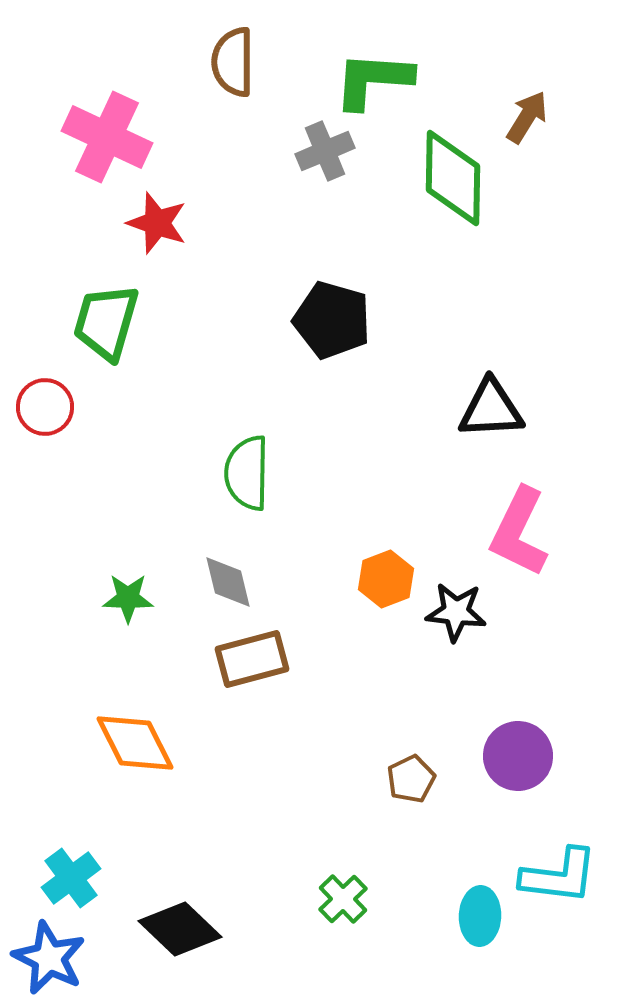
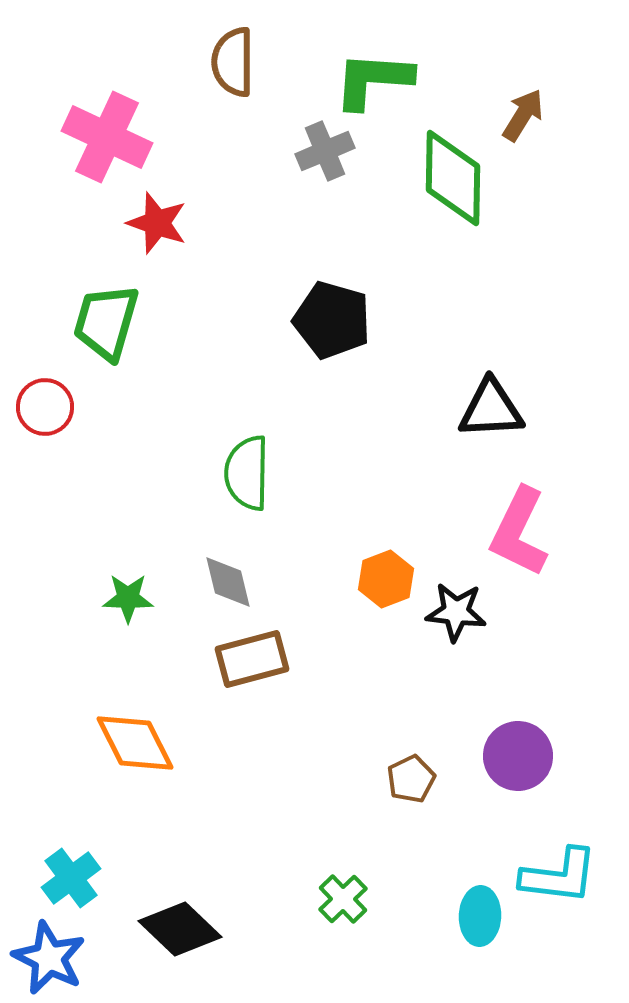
brown arrow: moved 4 px left, 2 px up
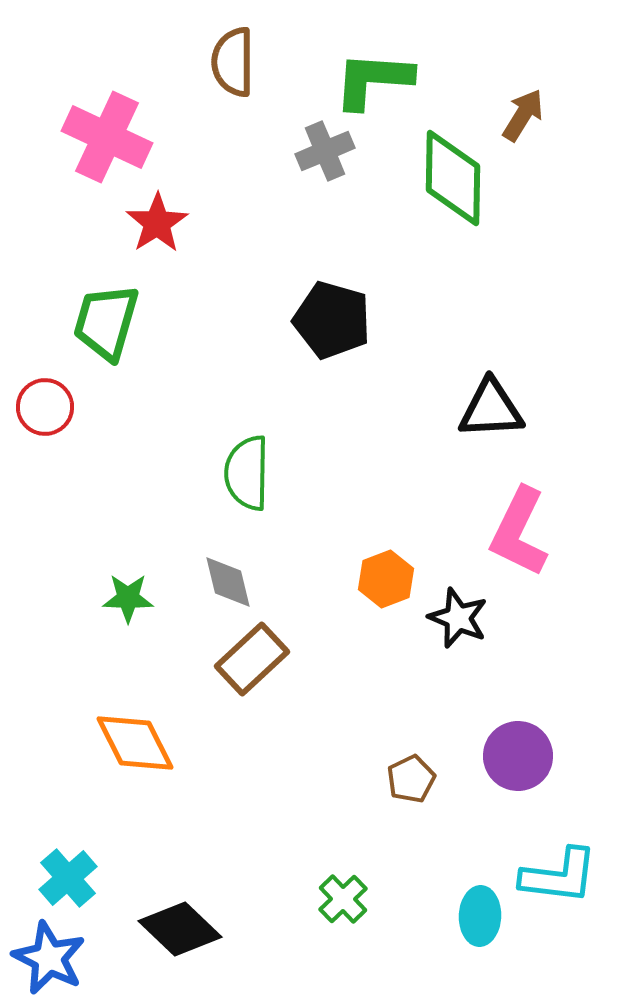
red star: rotated 20 degrees clockwise
black star: moved 2 px right, 6 px down; rotated 16 degrees clockwise
brown rectangle: rotated 28 degrees counterclockwise
cyan cross: moved 3 px left; rotated 4 degrees counterclockwise
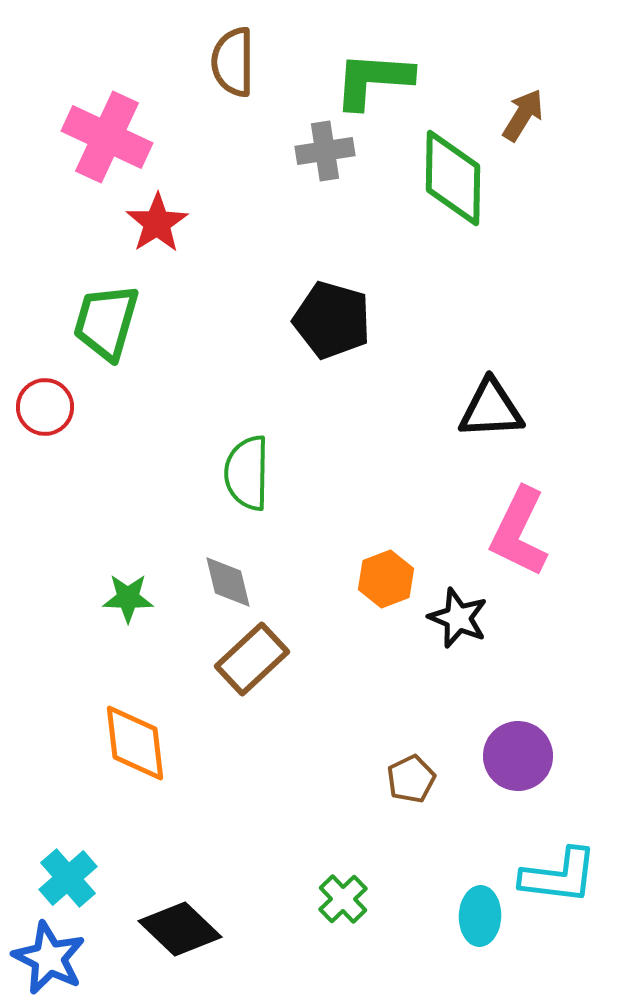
gray cross: rotated 14 degrees clockwise
orange diamond: rotated 20 degrees clockwise
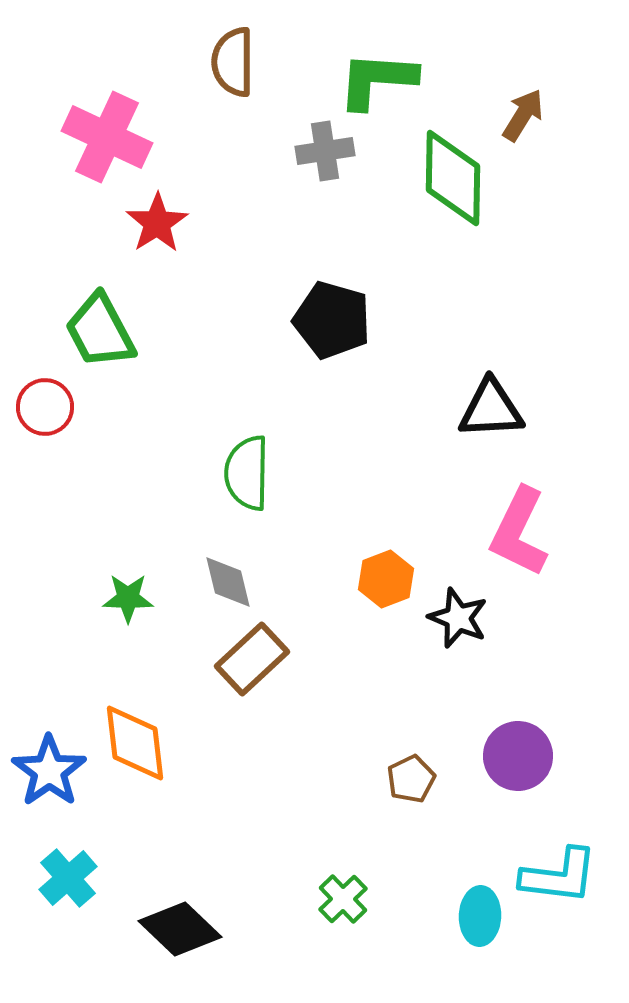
green L-shape: moved 4 px right
green trapezoid: moved 6 px left, 9 px down; rotated 44 degrees counterclockwise
blue star: moved 187 px up; rotated 10 degrees clockwise
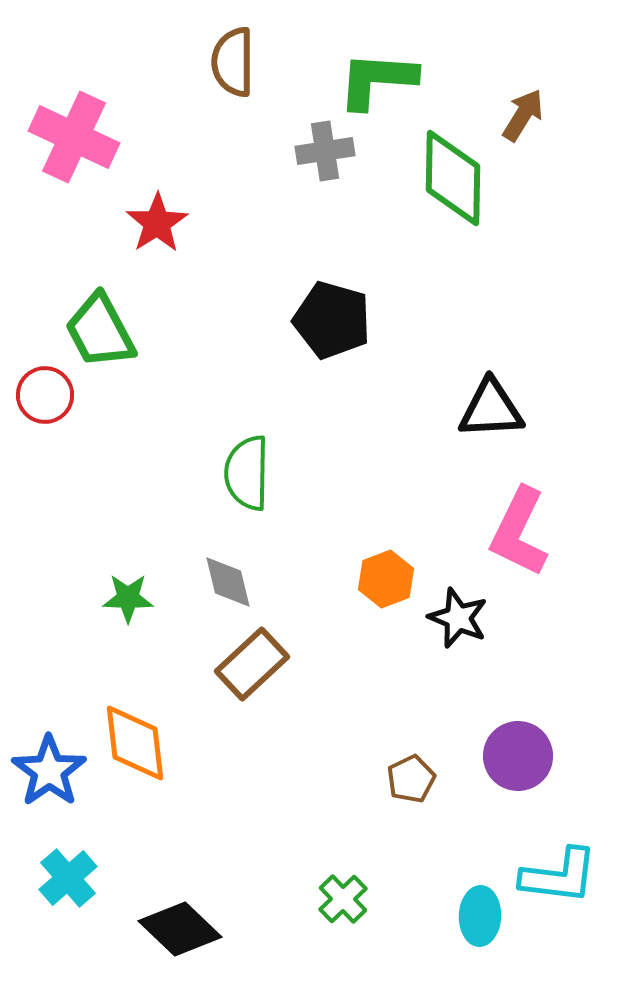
pink cross: moved 33 px left
red circle: moved 12 px up
brown rectangle: moved 5 px down
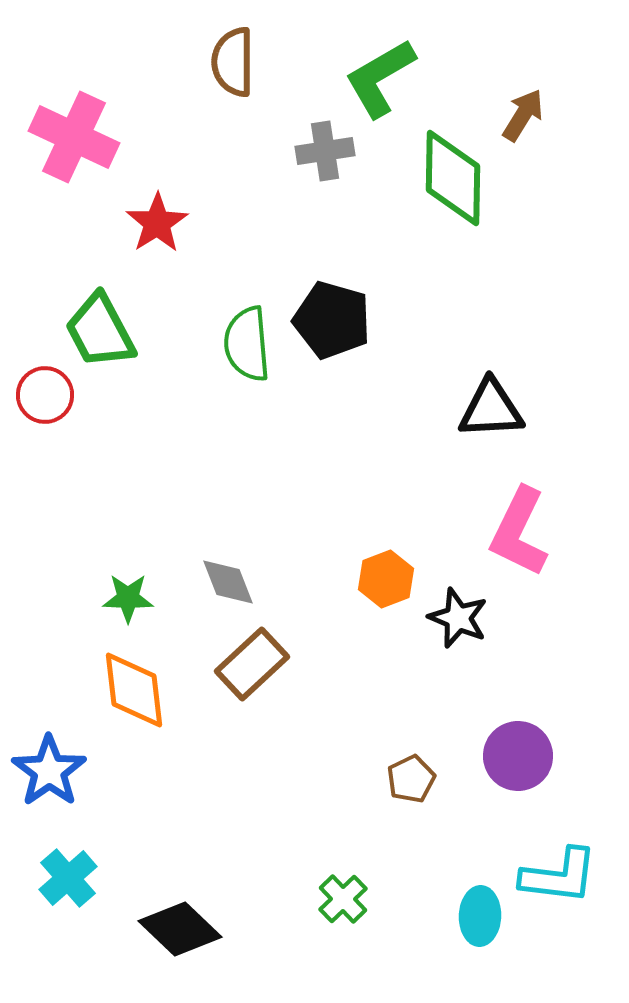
green L-shape: moved 3 px right, 2 px up; rotated 34 degrees counterclockwise
green semicircle: moved 129 px up; rotated 6 degrees counterclockwise
gray diamond: rotated 8 degrees counterclockwise
orange diamond: moved 1 px left, 53 px up
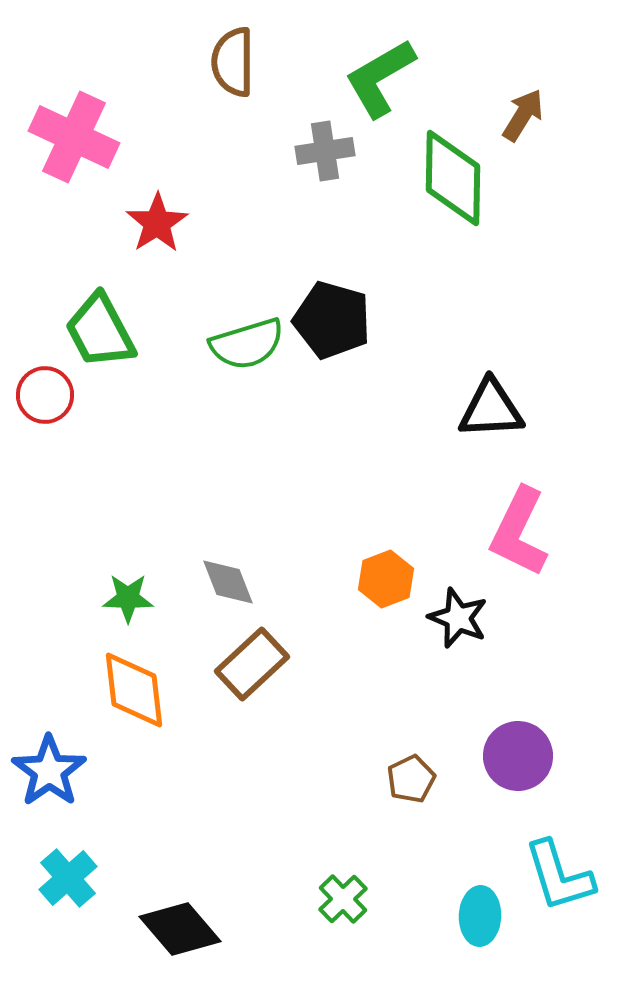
green semicircle: rotated 102 degrees counterclockwise
cyan L-shape: rotated 66 degrees clockwise
black diamond: rotated 6 degrees clockwise
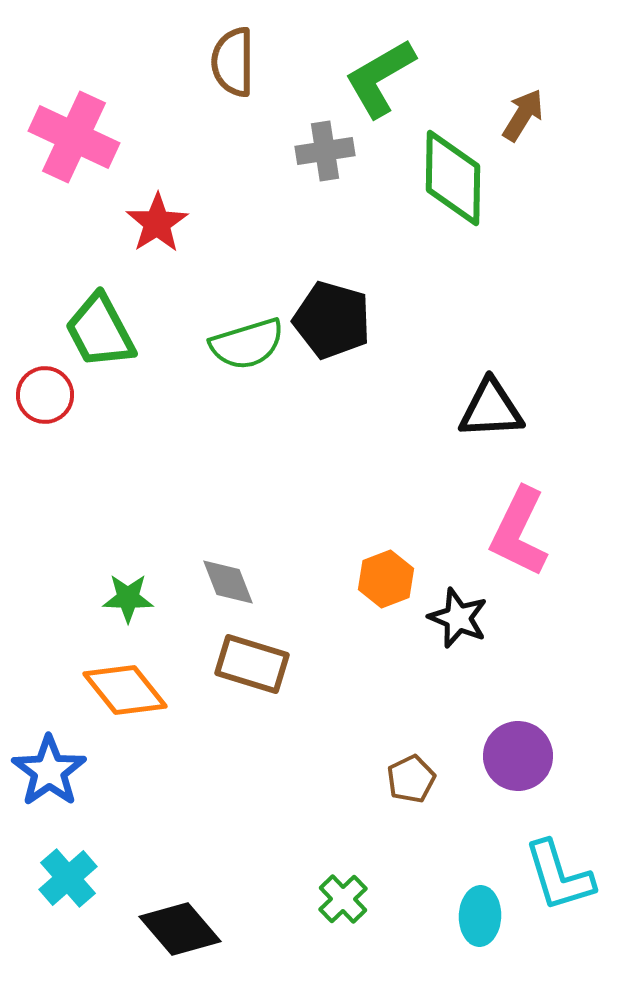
brown rectangle: rotated 60 degrees clockwise
orange diamond: moved 9 px left; rotated 32 degrees counterclockwise
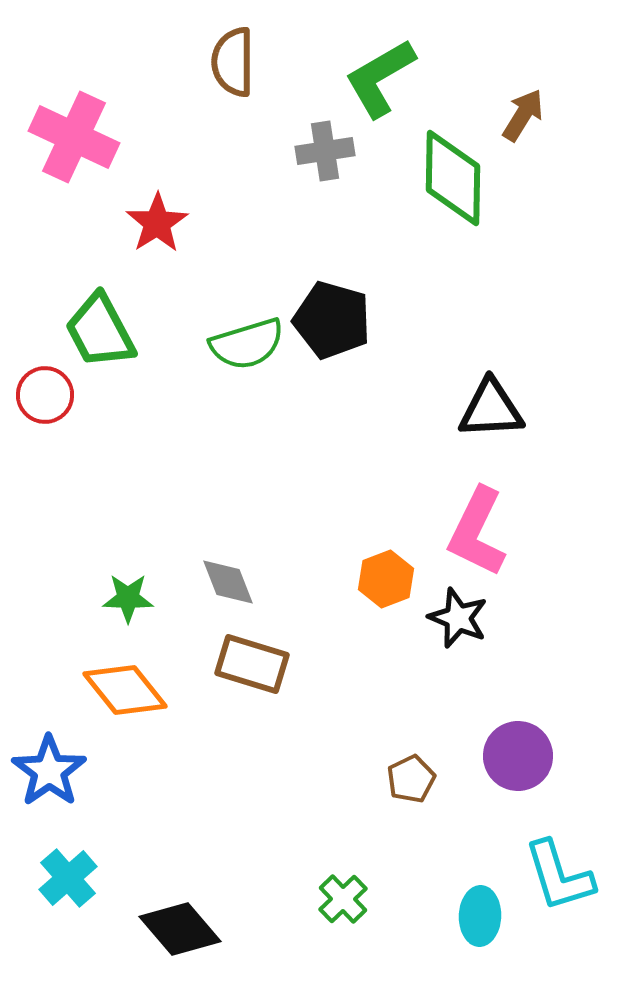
pink L-shape: moved 42 px left
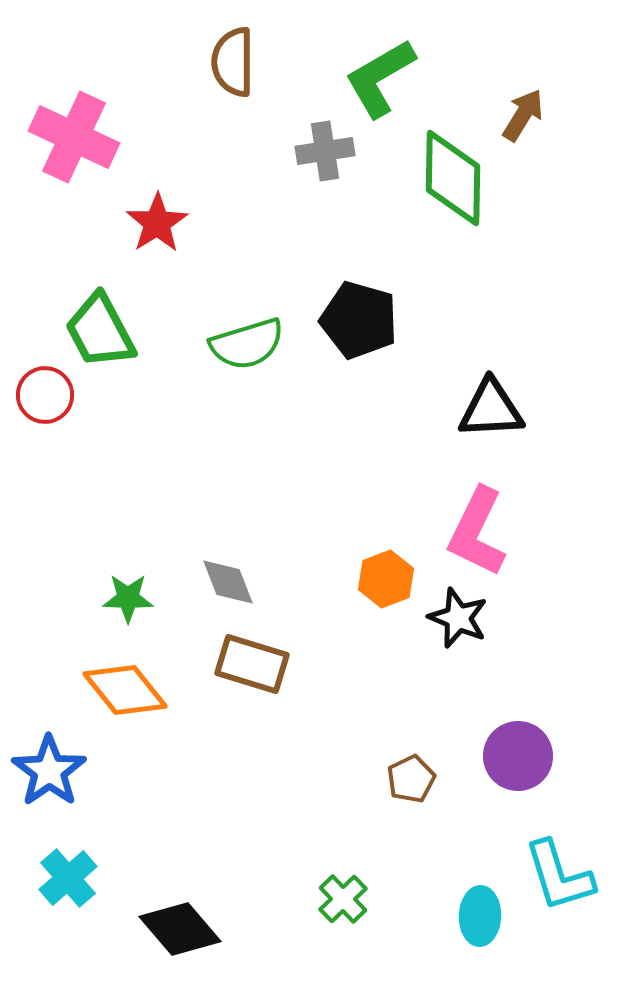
black pentagon: moved 27 px right
